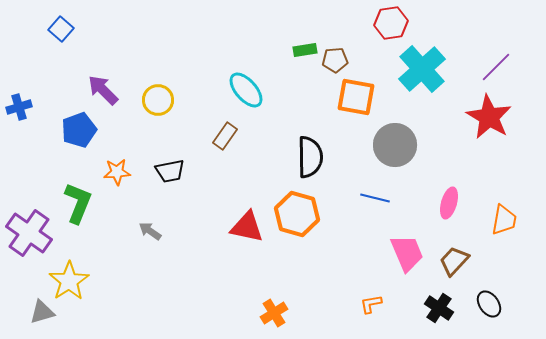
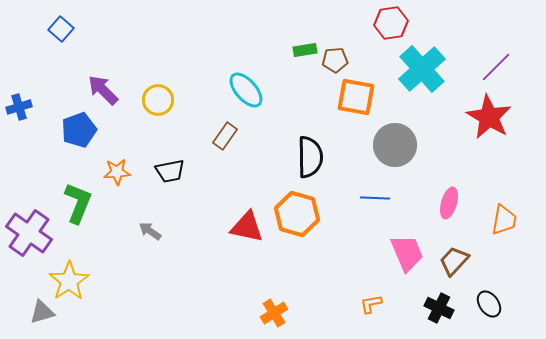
blue line: rotated 12 degrees counterclockwise
black cross: rotated 8 degrees counterclockwise
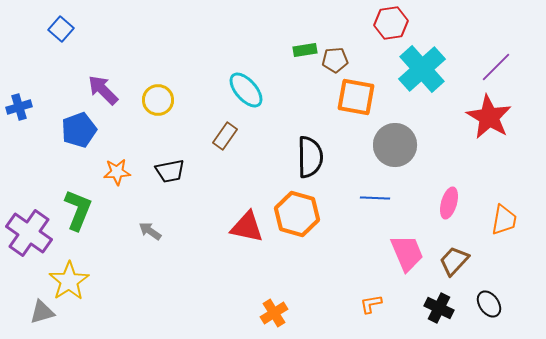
green L-shape: moved 7 px down
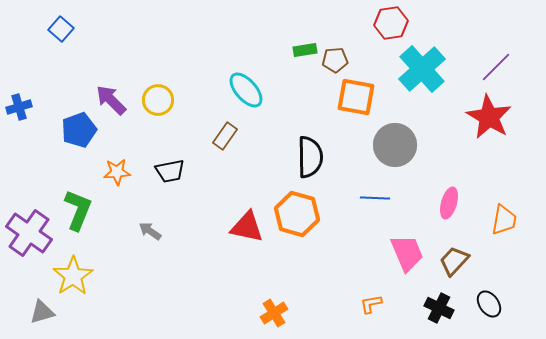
purple arrow: moved 8 px right, 10 px down
yellow star: moved 4 px right, 5 px up
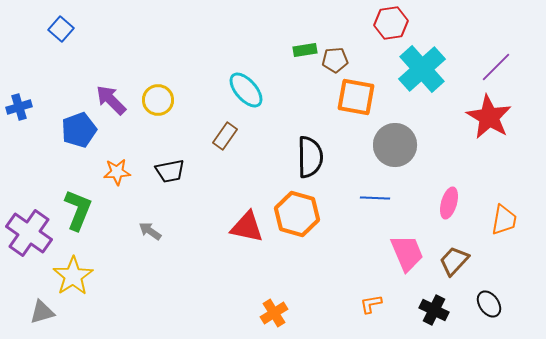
black cross: moved 5 px left, 2 px down
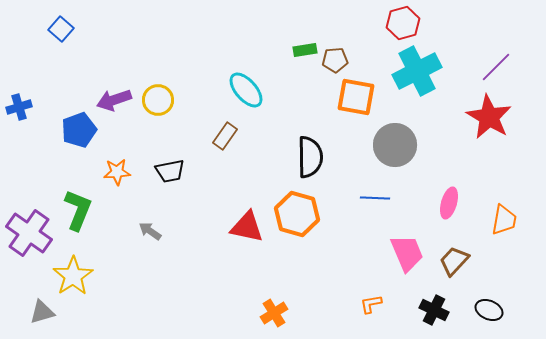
red hexagon: moved 12 px right; rotated 8 degrees counterclockwise
cyan cross: moved 5 px left, 2 px down; rotated 15 degrees clockwise
purple arrow: moved 3 px right; rotated 64 degrees counterclockwise
black ellipse: moved 6 px down; rotated 32 degrees counterclockwise
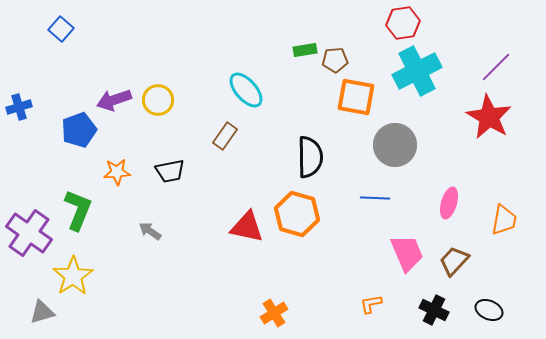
red hexagon: rotated 8 degrees clockwise
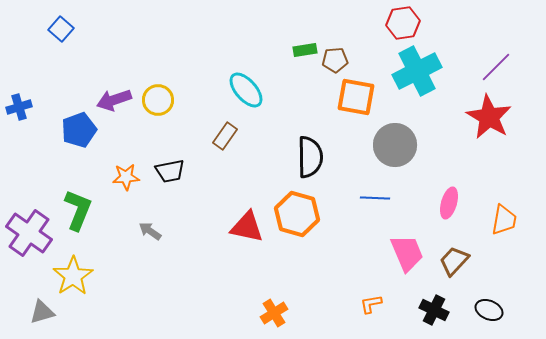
orange star: moved 9 px right, 5 px down
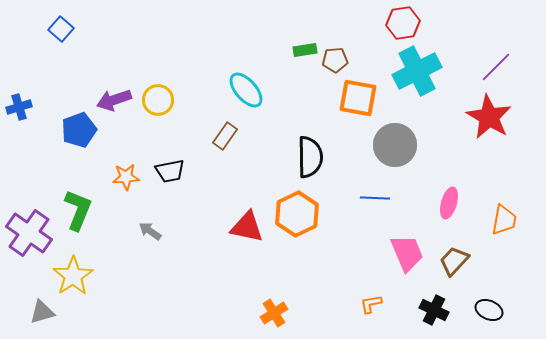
orange square: moved 2 px right, 1 px down
orange hexagon: rotated 18 degrees clockwise
